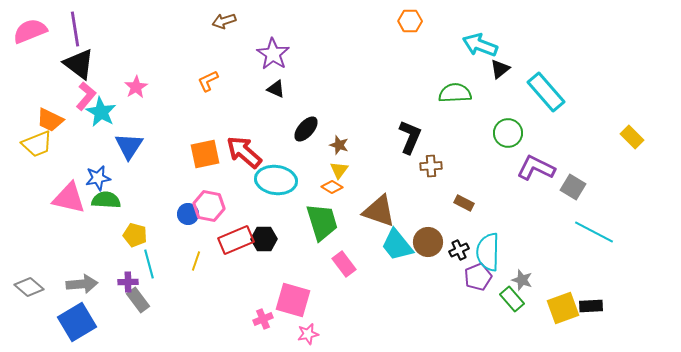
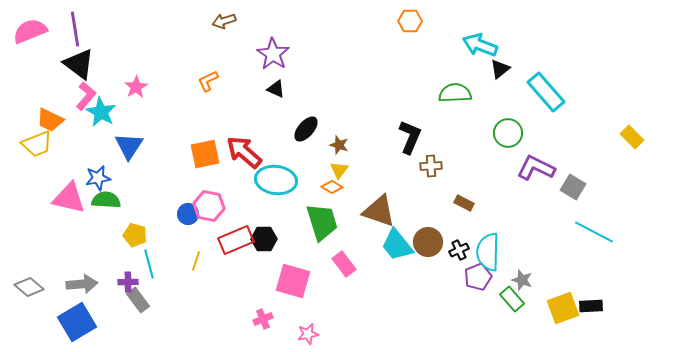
pink square at (293, 300): moved 19 px up
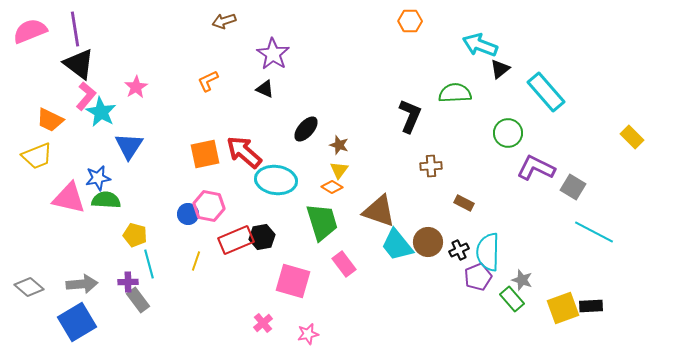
black triangle at (276, 89): moved 11 px left
black L-shape at (410, 137): moved 21 px up
yellow trapezoid at (37, 144): moved 12 px down
black hexagon at (264, 239): moved 2 px left, 2 px up; rotated 10 degrees counterclockwise
pink cross at (263, 319): moved 4 px down; rotated 18 degrees counterclockwise
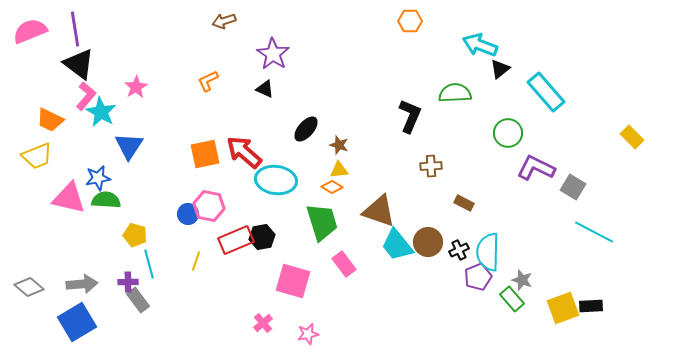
yellow triangle at (339, 170): rotated 48 degrees clockwise
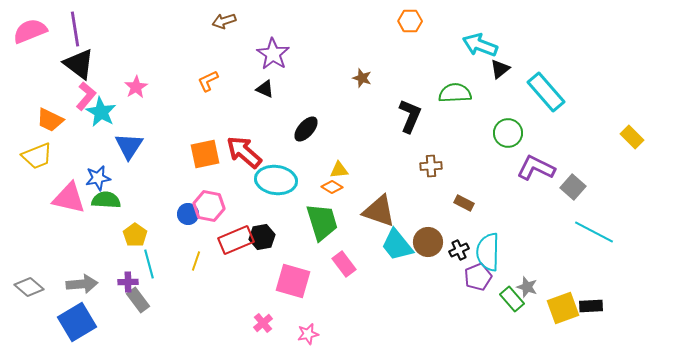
brown star at (339, 145): moved 23 px right, 67 px up
gray square at (573, 187): rotated 10 degrees clockwise
yellow pentagon at (135, 235): rotated 20 degrees clockwise
gray star at (522, 280): moved 5 px right, 7 px down
